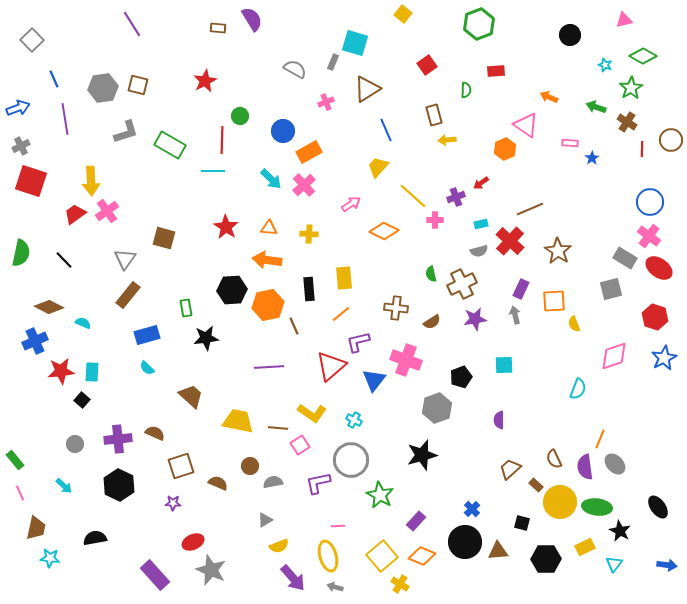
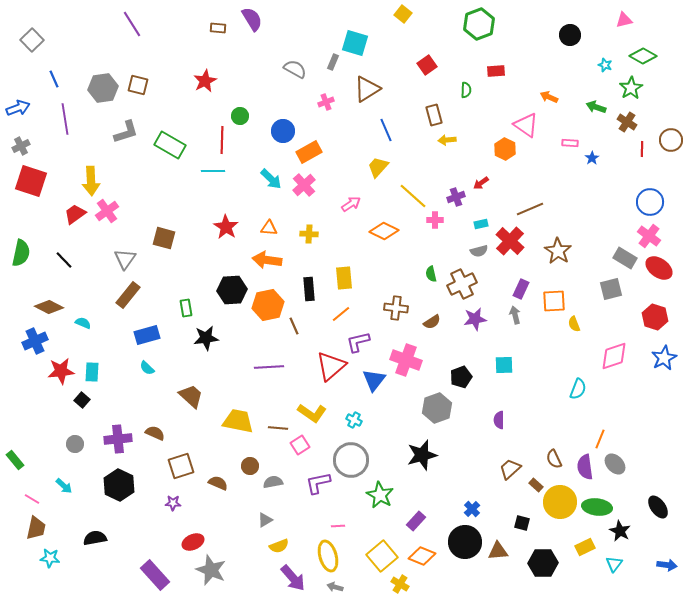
orange hexagon at (505, 149): rotated 10 degrees counterclockwise
pink line at (20, 493): moved 12 px right, 6 px down; rotated 35 degrees counterclockwise
black hexagon at (546, 559): moved 3 px left, 4 px down
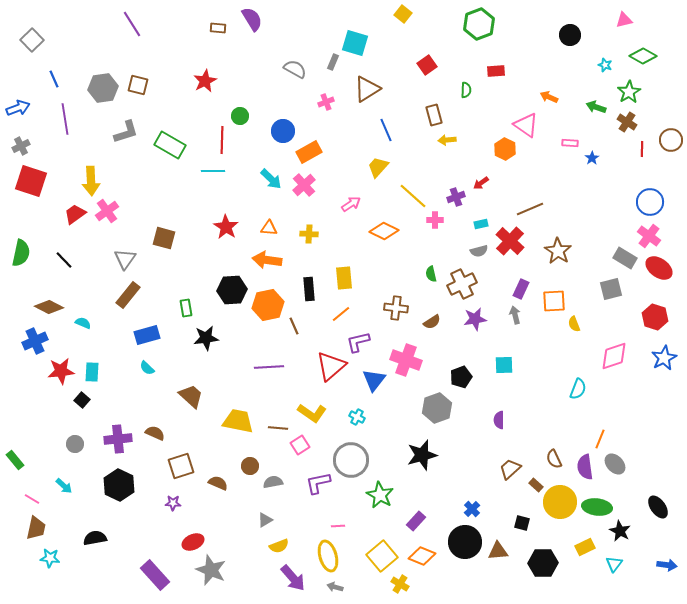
green star at (631, 88): moved 2 px left, 4 px down
cyan cross at (354, 420): moved 3 px right, 3 px up
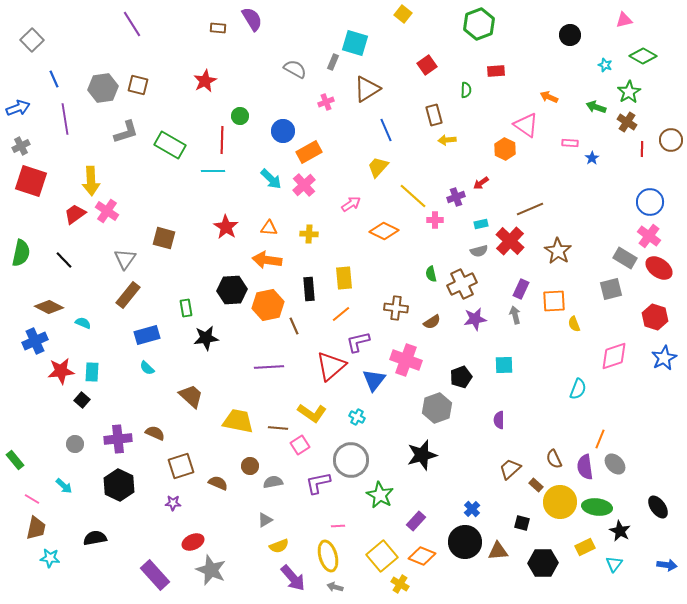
pink cross at (107, 211): rotated 20 degrees counterclockwise
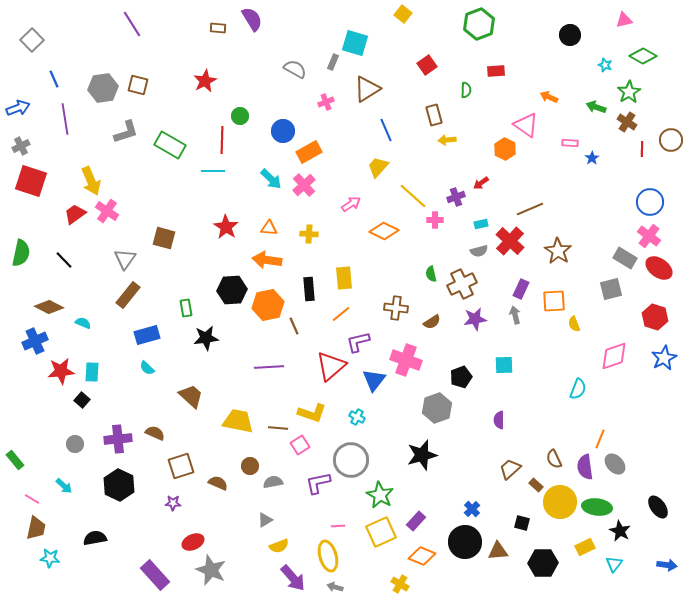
yellow arrow at (91, 181): rotated 20 degrees counterclockwise
yellow L-shape at (312, 413): rotated 16 degrees counterclockwise
yellow square at (382, 556): moved 1 px left, 24 px up; rotated 16 degrees clockwise
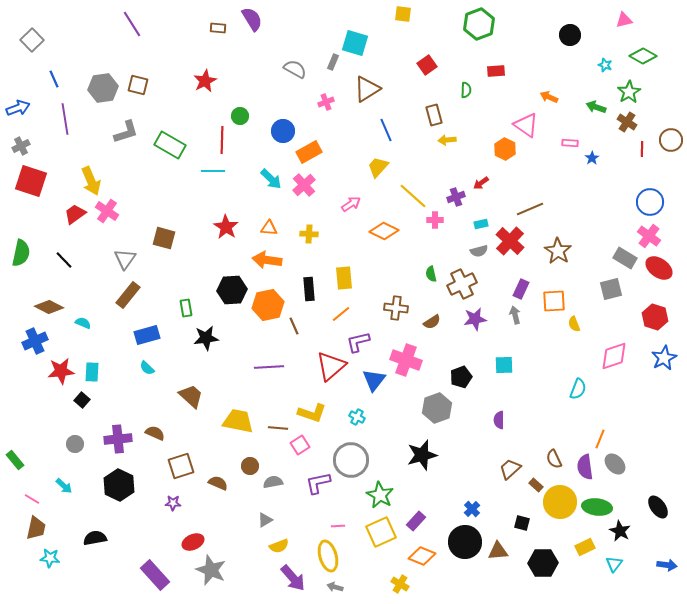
yellow square at (403, 14): rotated 30 degrees counterclockwise
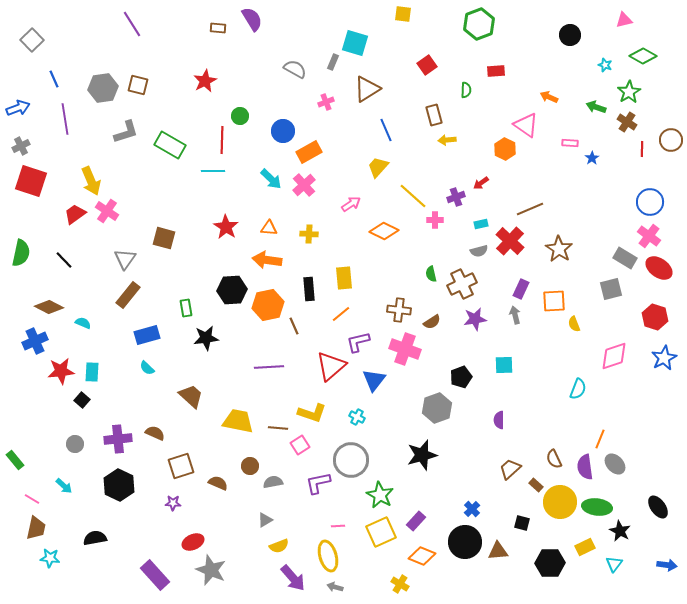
brown star at (558, 251): moved 1 px right, 2 px up
brown cross at (396, 308): moved 3 px right, 2 px down
pink cross at (406, 360): moved 1 px left, 11 px up
black hexagon at (543, 563): moved 7 px right
